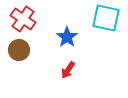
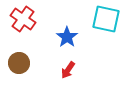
cyan square: moved 1 px down
brown circle: moved 13 px down
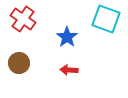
cyan square: rotated 8 degrees clockwise
red arrow: moved 1 px right; rotated 60 degrees clockwise
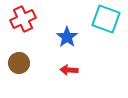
red cross: rotated 30 degrees clockwise
